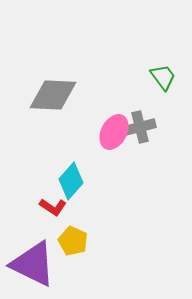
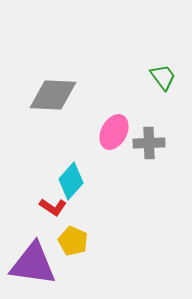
gray cross: moved 9 px right, 16 px down; rotated 12 degrees clockwise
purple triangle: rotated 18 degrees counterclockwise
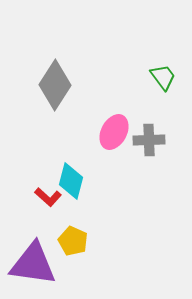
gray diamond: moved 2 px right, 10 px up; rotated 60 degrees counterclockwise
gray cross: moved 3 px up
cyan diamond: rotated 27 degrees counterclockwise
red L-shape: moved 5 px left, 10 px up; rotated 8 degrees clockwise
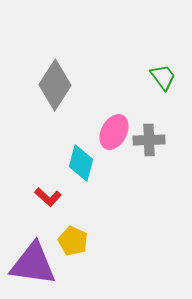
cyan diamond: moved 10 px right, 18 px up
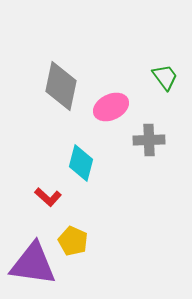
green trapezoid: moved 2 px right
gray diamond: moved 6 px right, 1 px down; rotated 21 degrees counterclockwise
pink ellipse: moved 3 px left, 25 px up; rotated 36 degrees clockwise
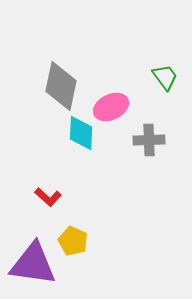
cyan diamond: moved 30 px up; rotated 12 degrees counterclockwise
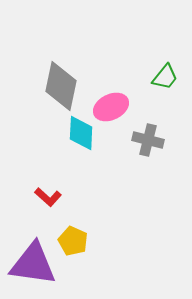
green trapezoid: rotated 76 degrees clockwise
gray cross: moved 1 px left; rotated 16 degrees clockwise
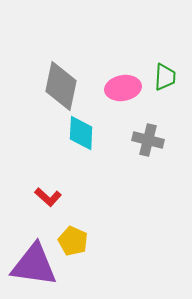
green trapezoid: rotated 36 degrees counterclockwise
pink ellipse: moved 12 px right, 19 px up; rotated 16 degrees clockwise
purple triangle: moved 1 px right, 1 px down
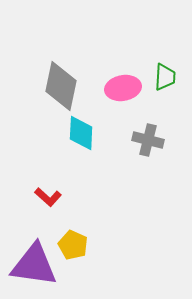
yellow pentagon: moved 4 px down
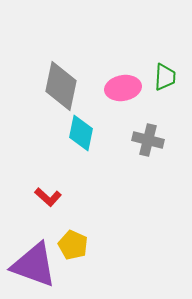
cyan diamond: rotated 9 degrees clockwise
purple triangle: rotated 12 degrees clockwise
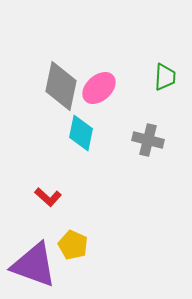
pink ellipse: moved 24 px left; rotated 32 degrees counterclockwise
